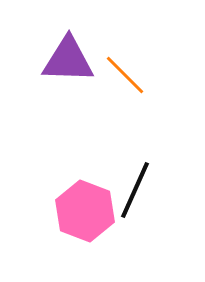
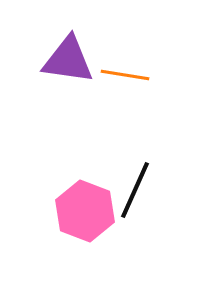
purple triangle: rotated 6 degrees clockwise
orange line: rotated 36 degrees counterclockwise
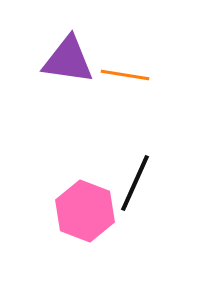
black line: moved 7 px up
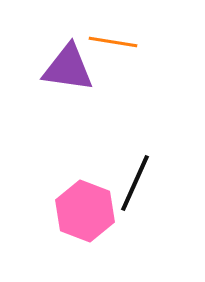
purple triangle: moved 8 px down
orange line: moved 12 px left, 33 px up
